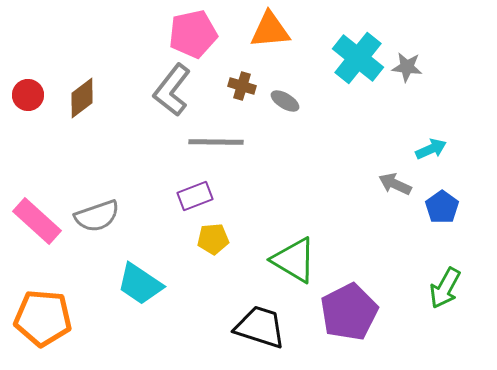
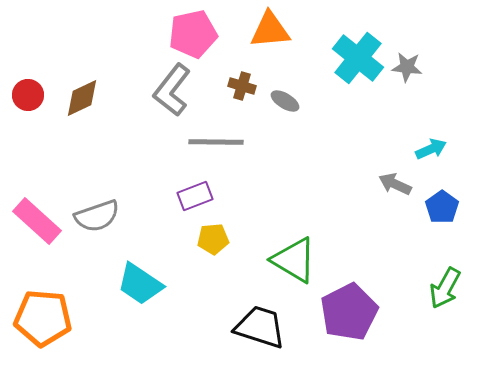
brown diamond: rotated 12 degrees clockwise
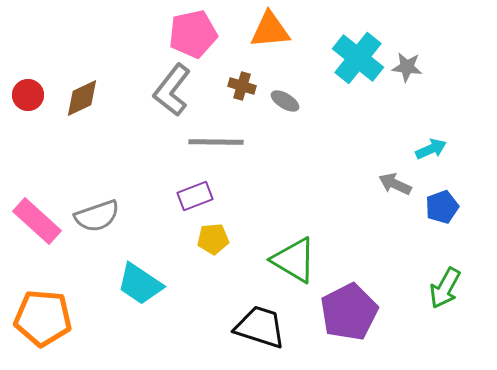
blue pentagon: rotated 16 degrees clockwise
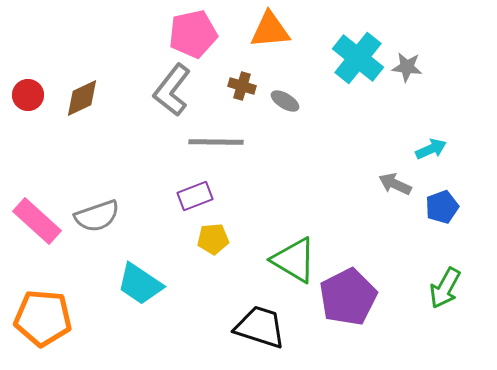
purple pentagon: moved 1 px left, 15 px up
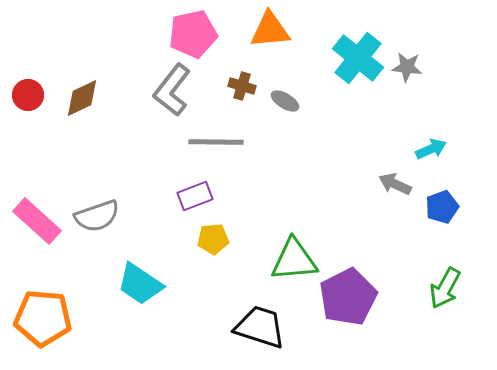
green triangle: rotated 36 degrees counterclockwise
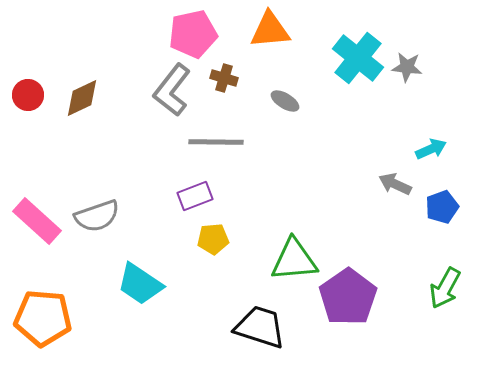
brown cross: moved 18 px left, 8 px up
purple pentagon: rotated 8 degrees counterclockwise
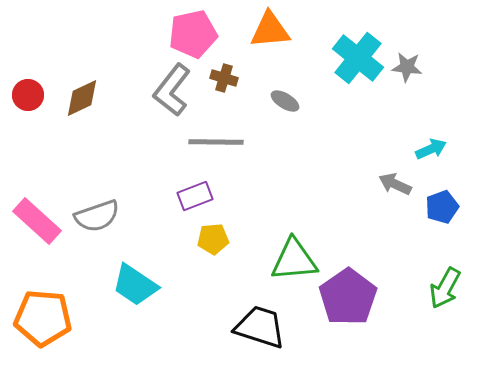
cyan trapezoid: moved 5 px left, 1 px down
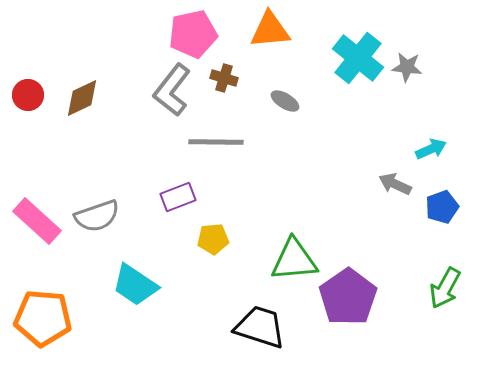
purple rectangle: moved 17 px left, 1 px down
